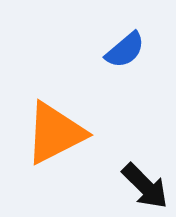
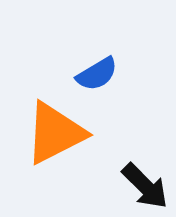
blue semicircle: moved 28 px left, 24 px down; rotated 9 degrees clockwise
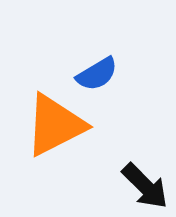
orange triangle: moved 8 px up
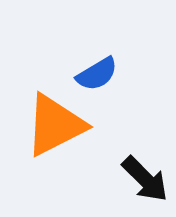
black arrow: moved 7 px up
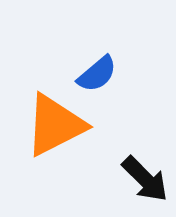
blue semicircle: rotated 9 degrees counterclockwise
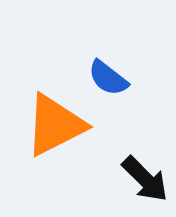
blue semicircle: moved 11 px right, 4 px down; rotated 78 degrees clockwise
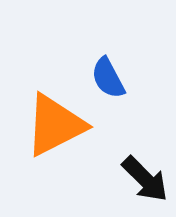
blue semicircle: rotated 24 degrees clockwise
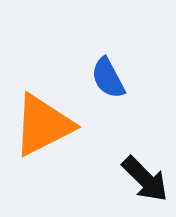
orange triangle: moved 12 px left
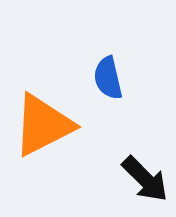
blue semicircle: rotated 15 degrees clockwise
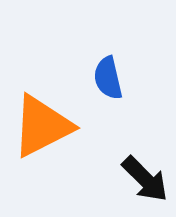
orange triangle: moved 1 px left, 1 px down
